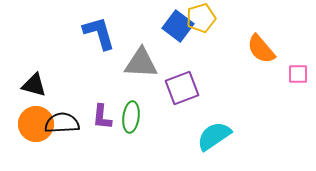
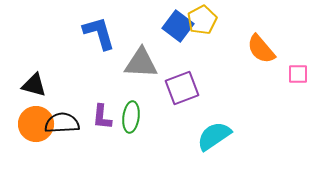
yellow pentagon: moved 1 px right, 2 px down; rotated 12 degrees counterclockwise
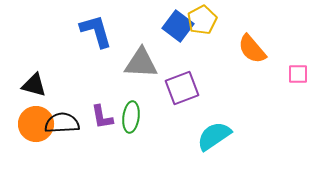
blue L-shape: moved 3 px left, 2 px up
orange semicircle: moved 9 px left
purple L-shape: rotated 16 degrees counterclockwise
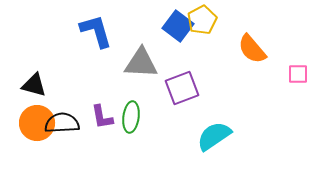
orange circle: moved 1 px right, 1 px up
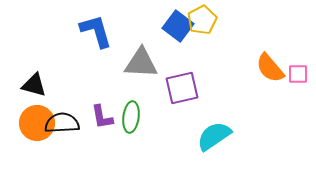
orange semicircle: moved 18 px right, 19 px down
purple square: rotated 8 degrees clockwise
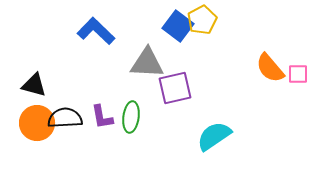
blue L-shape: rotated 30 degrees counterclockwise
gray triangle: moved 6 px right
purple square: moved 7 px left
black semicircle: moved 3 px right, 5 px up
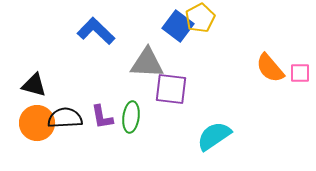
yellow pentagon: moved 2 px left, 2 px up
pink square: moved 2 px right, 1 px up
purple square: moved 4 px left, 1 px down; rotated 20 degrees clockwise
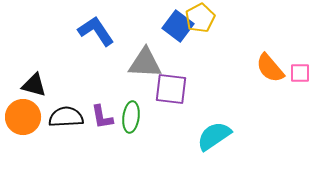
blue L-shape: rotated 12 degrees clockwise
gray triangle: moved 2 px left
black semicircle: moved 1 px right, 1 px up
orange circle: moved 14 px left, 6 px up
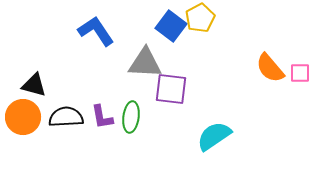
blue square: moved 7 px left
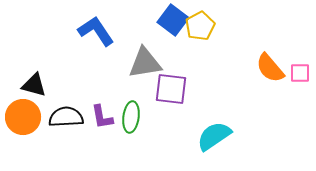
yellow pentagon: moved 8 px down
blue square: moved 2 px right, 6 px up
gray triangle: rotated 12 degrees counterclockwise
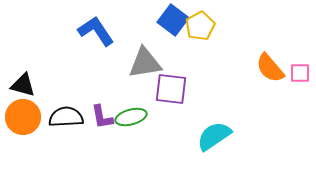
black triangle: moved 11 px left
green ellipse: rotated 68 degrees clockwise
